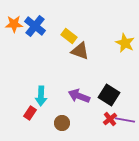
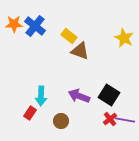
yellow star: moved 1 px left, 5 px up
brown circle: moved 1 px left, 2 px up
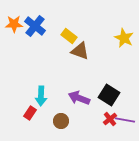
purple arrow: moved 2 px down
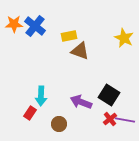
yellow rectangle: rotated 49 degrees counterclockwise
purple arrow: moved 2 px right, 4 px down
brown circle: moved 2 px left, 3 px down
